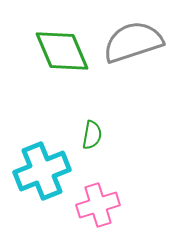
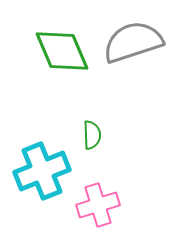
green semicircle: rotated 12 degrees counterclockwise
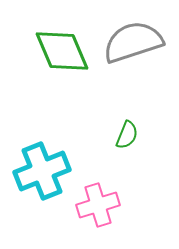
green semicircle: moved 35 px right; rotated 24 degrees clockwise
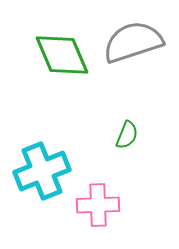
green diamond: moved 4 px down
pink cross: rotated 15 degrees clockwise
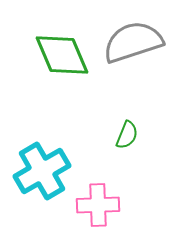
cyan cross: rotated 8 degrees counterclockwise
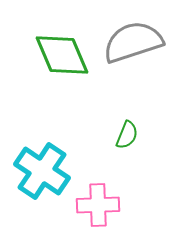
cyan cross: rotated 26 degrees counterclockwise
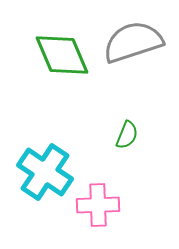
cyan cross: moved 3 px right, 1 px down
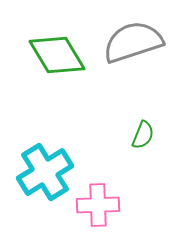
green diamond: moved 5 px left; rotated 8 degrees counterclockwise
green semicircle: moved 16 px right
cyan cross: rotated 24 degrees clockwise
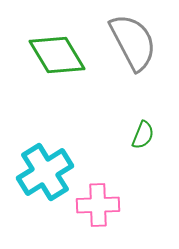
gray semicircle: rotated 80 degrees clockwise
